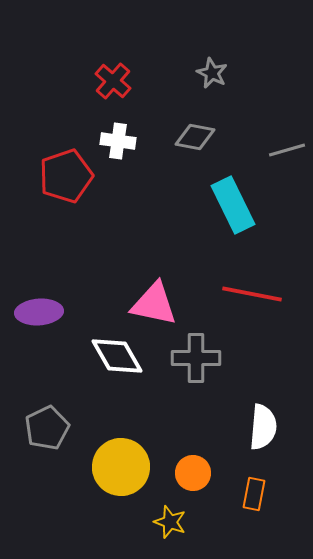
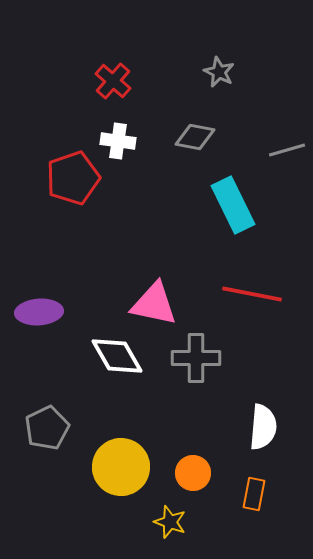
gray star: moved 7 px right, 1 px up
red pentagon: moved 7 px right, 2 px down
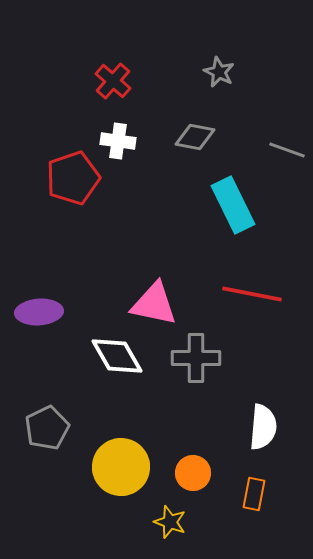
gray line: rotated 36 degrees clockwise
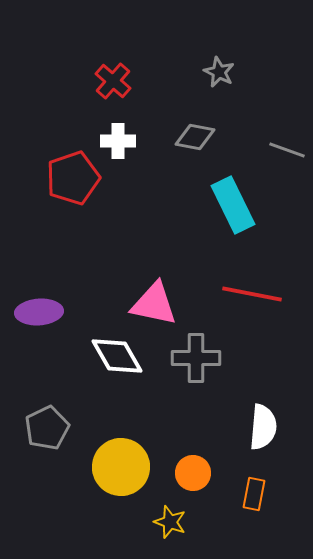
white cross: rotated 8 degrees counterclockwise
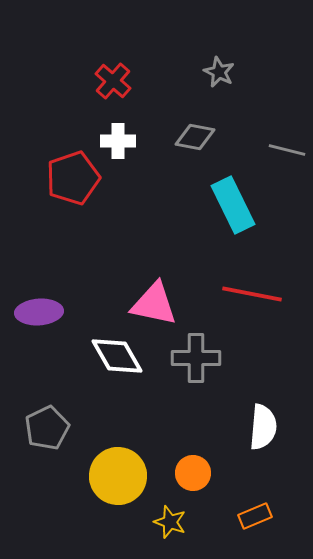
gray line: rotated 6 degrees counterclockwise
yellow circle: moved 3 px left, 9 px down
orange rectangle: moved 1 px right, 22 px down; rotated 56 degrees clockwise
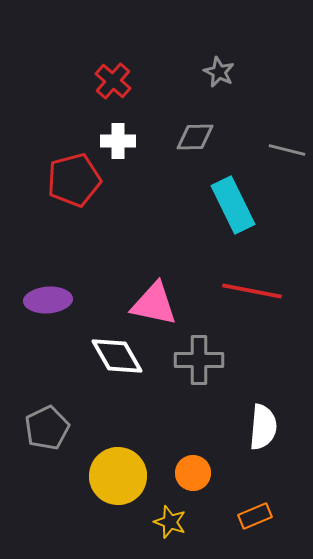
gray diamond: rotated 12 degrees counterclockwise
red pentagon: moved 1 px right, 2 px down; rotated 4 degrees clockwise
red line: moved 3 px up
purple ellipse: moved 9 px right, 12 px up
gray cross: moved 3 px right, 2 px down
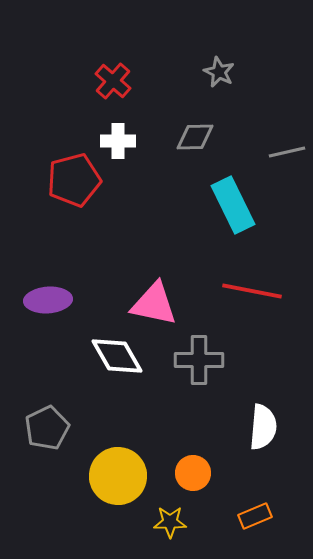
gray line: moved 2 px down; rotated 27 degrees counterclockwise
yellow star: rotated 20 degrees counterclockwise
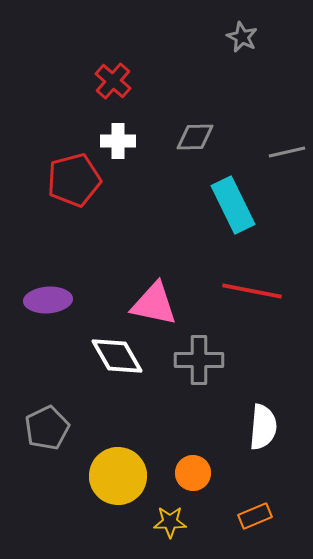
gray star: moved 23 px right, 35 px up
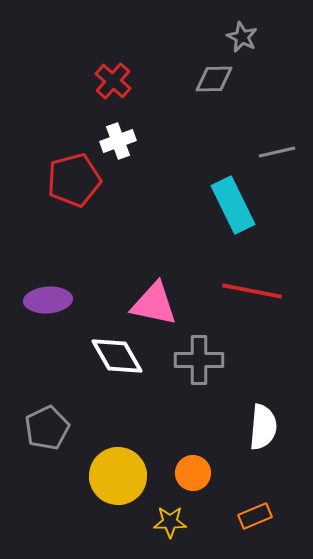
gray diamond: moved 19 px right, 58 px up
white cross: rotated 20 degrees counterclockwise
gray line: moved 10 px left
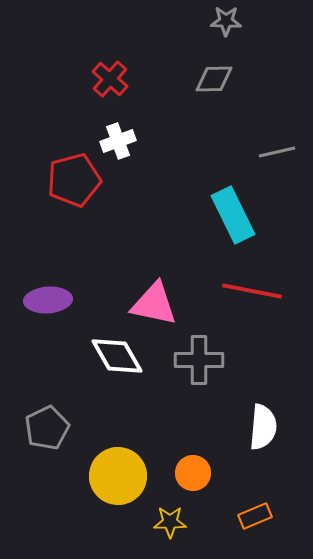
gray star: moved 16 px left, 16 px up; rotated 24 degrees counterclockwise
red cross: moved 3 px left, 2 px up
cyan rectangle: moved 10 px down
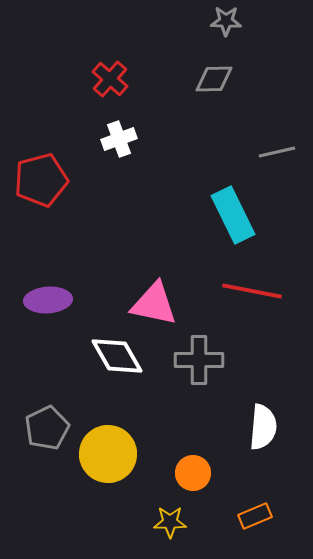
white cross: moved 1 px right, 2 px up
red pentagon: moved 33 px left
yellow circle: moved 10 px left, 22 px up
